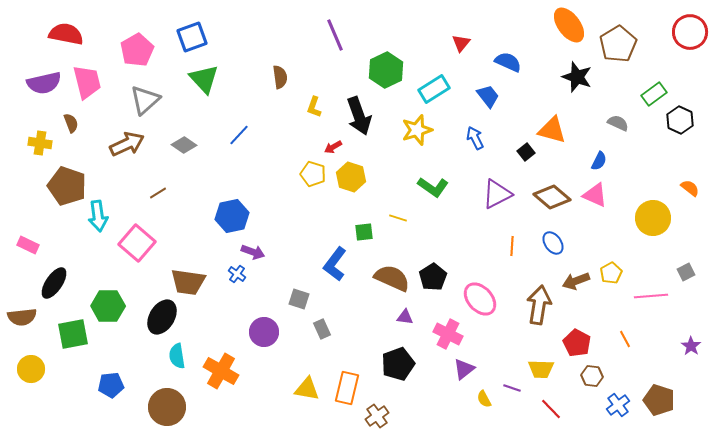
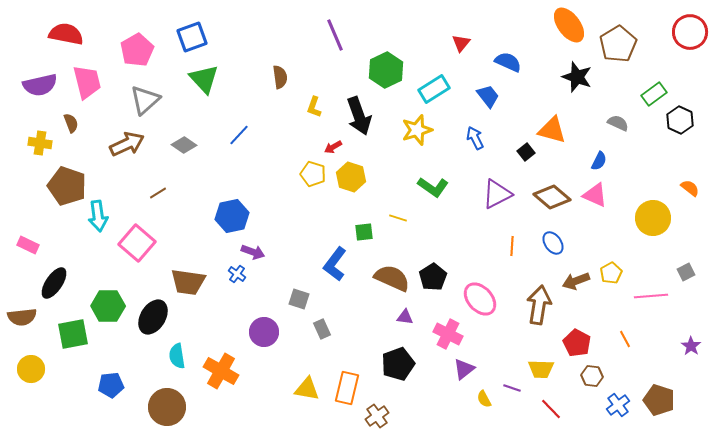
purple semicircle at (44, 83): moved 4 px left, 2 px down
black ellipse at (162, 317): moved 9 px left
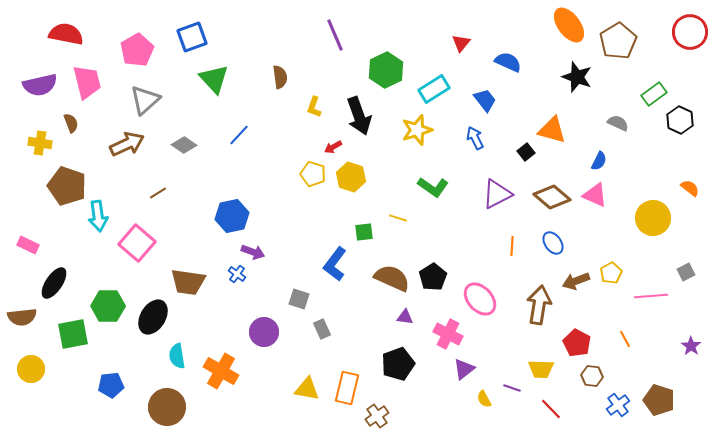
brown pentagon at (618, 44): moved 3 px up
green triangle at (204, 79): moved 10 px right
blue trapezoid at (488, 96): moved 3 px left, 4 px down
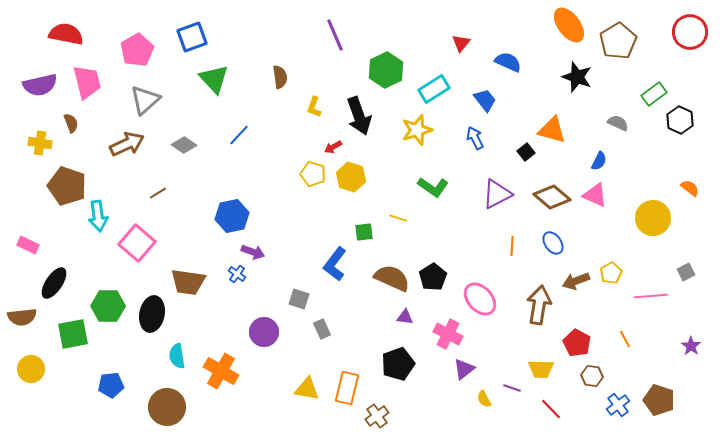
black ellipse at (153, 317): moved 1 px left, 3 px up; rotated 20 degrees counterclockwise
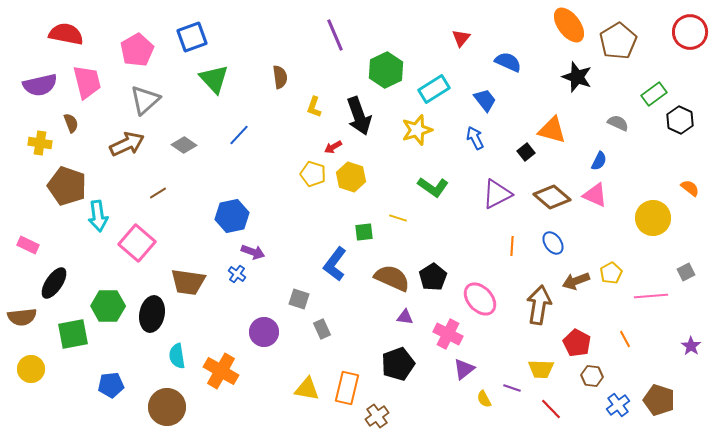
red triangle at (461, 43): moved 5 px up
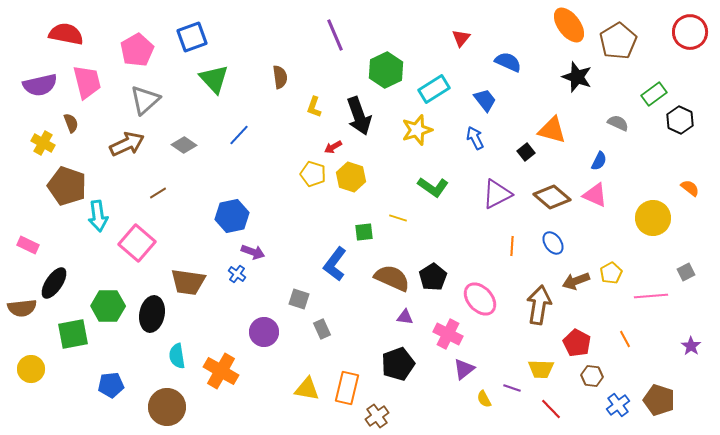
yellow cross at (40, 143): moved 3 px right; rotated 20 degrees clockwise
brown semicircle at (22, 317): moved 9 px up
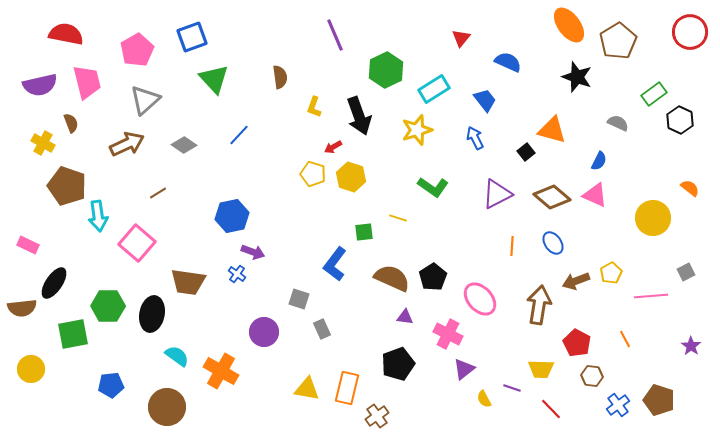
cyan semicircle at (177, 356): rotated 135 degrees clockwise
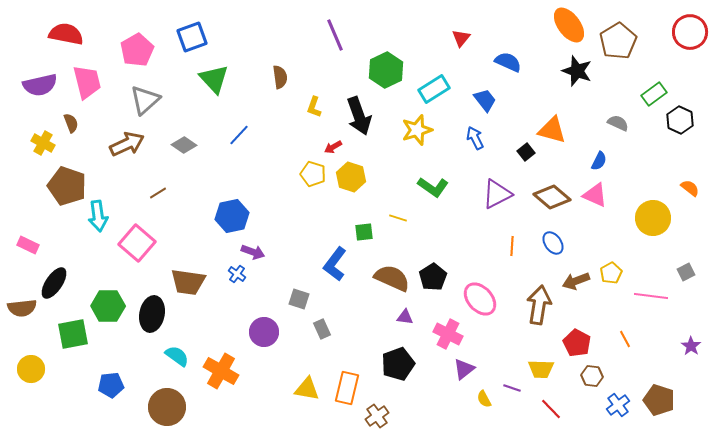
black star at (577, 77): moved 6 px up
pink line at (651, 296): rotated 12 degrees clockwise
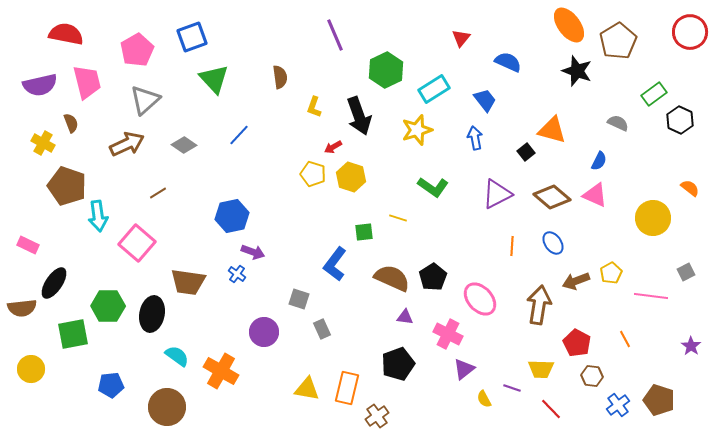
blue arrow at (475, 138): rotated 15 degrees clockwise
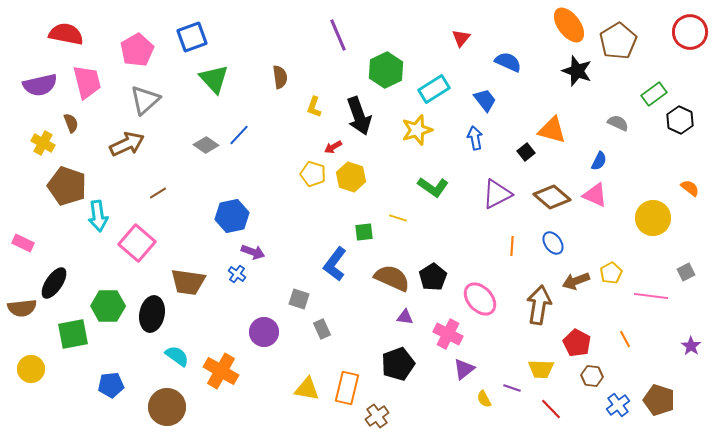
purple line at (335, 35): moved 3 px right
gray diamond at (184, 145): moved 22 px right
pink rectangle at (28, 245): moved 5 px left, 2 px up
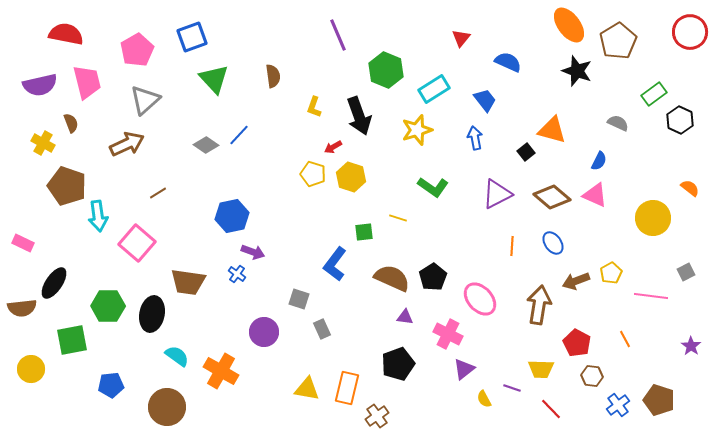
green hexagon at (386, 70): rotated 12 degrees counterclockwise
brown semicircle at (280, 77): moved 7 px left, 1 px up
green square at (73, 334): moved 1 px left, 6 px down
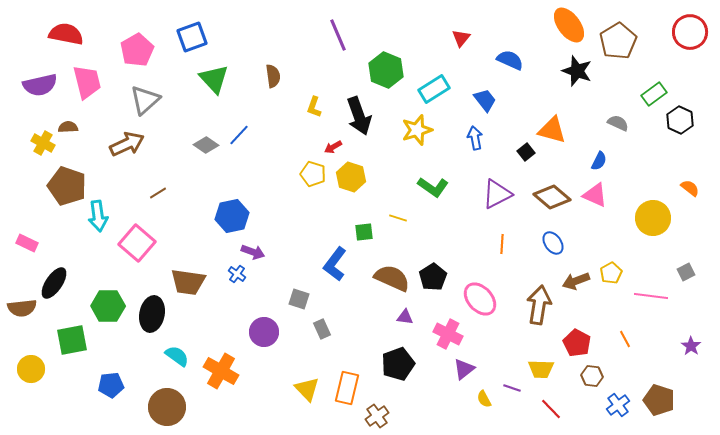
blue semicircle at (508, 62): moved 2 px right, 2 px up
brown semicircle at (71, 123): moved 3 px left, 4 px down; rotated 72 degrees counterclockwise
pink rectangle at (23, 243): moved 4 px right
orange line at (512, 246): moved 10 px left, 2 px up
yellow triangle at (307, 389): rotated 36 degrees clockwise
